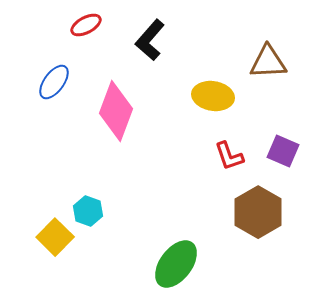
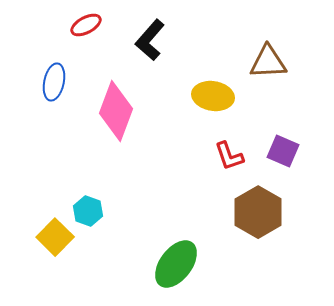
blue ellipse: rotated 24 degrees counterclockwise
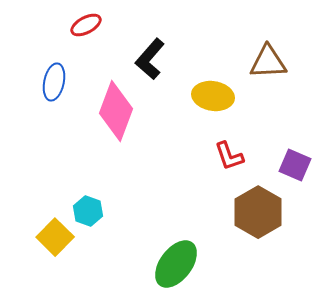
black L-shape: moved 19 px down
purple square: moved 12 px right, 14 px down
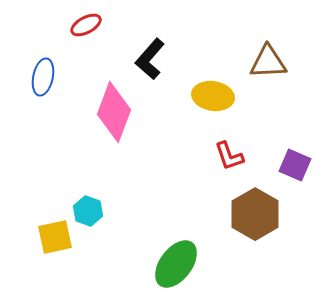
blue ellipse: moved 11 px left, 5 px up
pink diamond: moved 2 px left, 1 px down
brown hexagon: moved 3 px left, 2 px down
yellow square: rotated 33 degrees clockwise
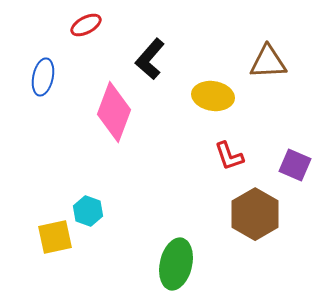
green ellipse: rotated 24 degrees counterclockwise
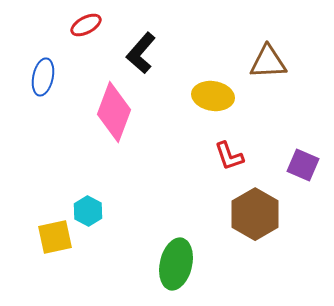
black L-shape: moved 9 px left, 6 px up
purple square: moved 8 px right
cyan hexagon: rotated 8 degrees clockwise
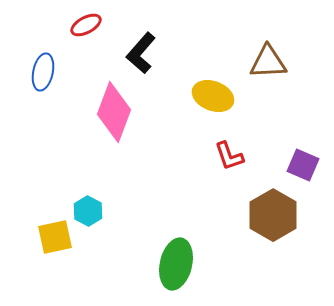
blue ellipse: moved 5 px up
yellow ellipse: rotated 12 degrees clockwise
brown hexagon: moved 18 px right, 1 px down
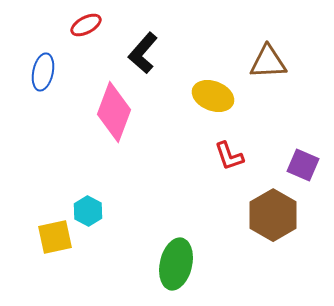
black L-shape: moved 2 px right
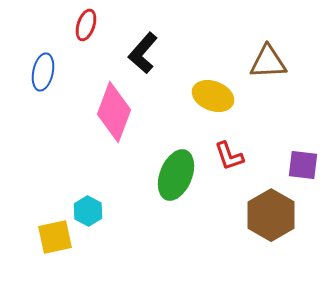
red ellipse: rotated 44 degrees counterclockwise
purple square: rotated 16 degrees counterclockwise
brown hexagon: moved 2 px left
green ellipse: moved 89 px up; rotated 9 degrees clockwise
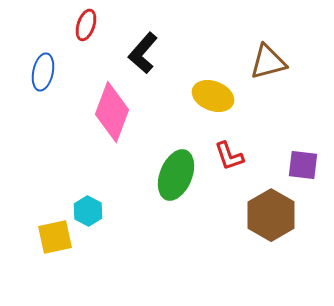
brown triangle: rotated 12 degrees counterclockwise
pink diamond: moved 2 px left
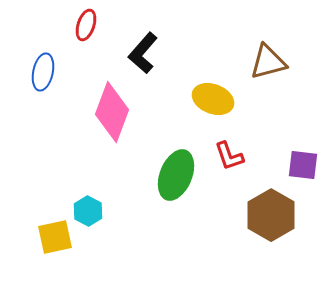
yellow ellipse: moved 3 px down
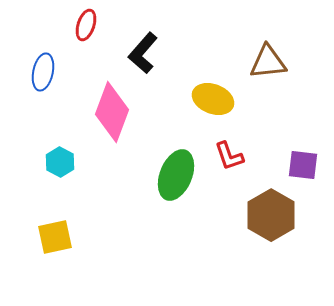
brown triangle: rotated 9 degrees clockwise
cyan hexagon: moved 28 px left, 49 px up
